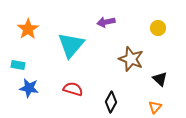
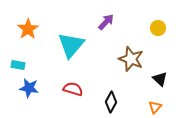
purple arrow: rotated 144 degrees clockwise
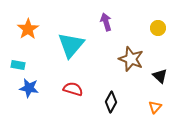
purple arrow: rotated 60 degrees counterclockwise
black triangle: moved 3 px up
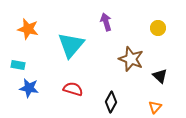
orange star: rotated 25 degrees counterclockwise
